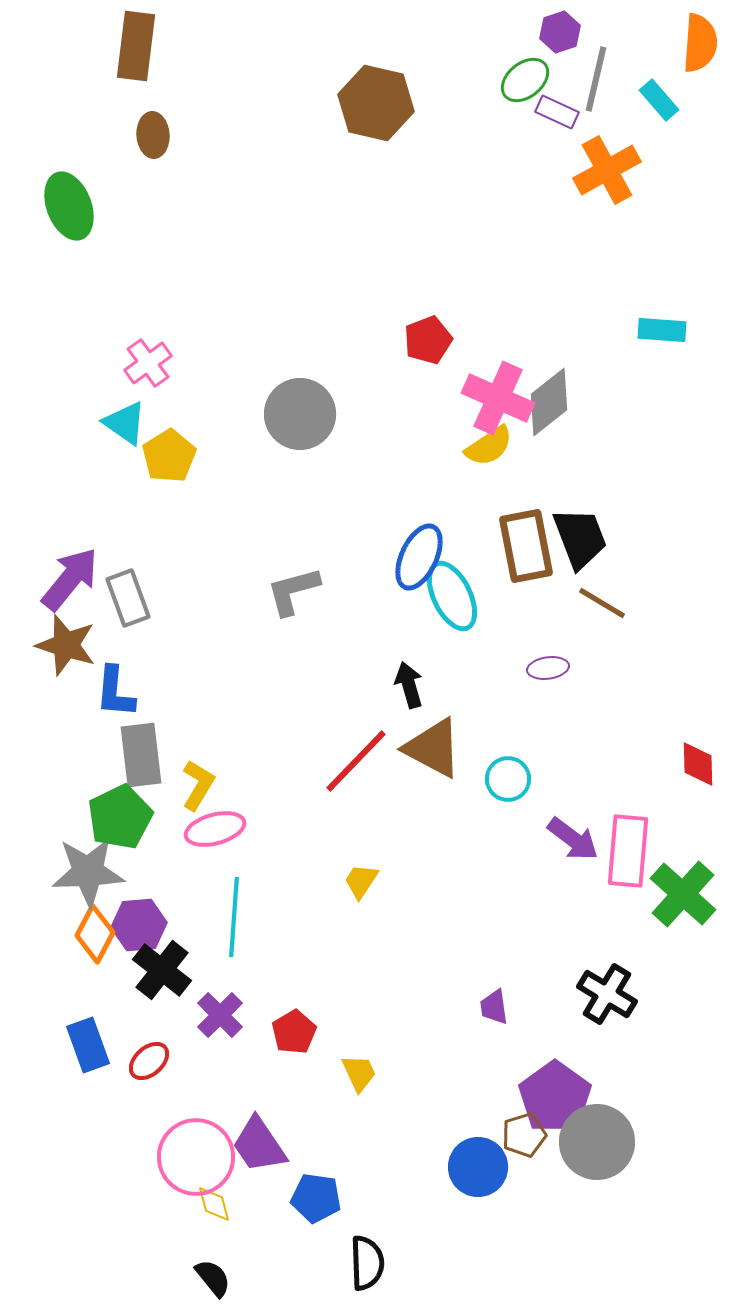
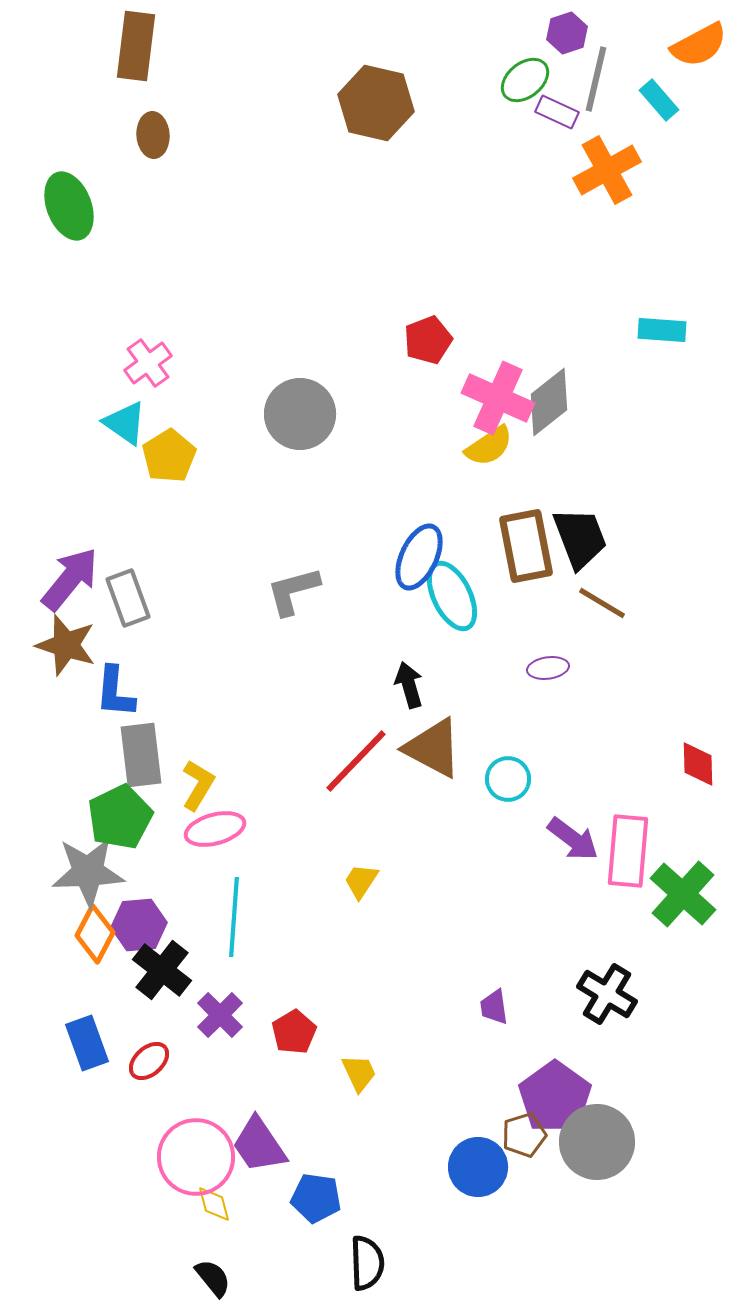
purple hexagon at (560, 32): moved 7 px right, 1 px down
orange semicircle at (700, 43): moved 1 px left, 2 px down; rotated 58 degrees clockwise
blue rectangle at (88, 1045): moved 1 px left, 2 px up
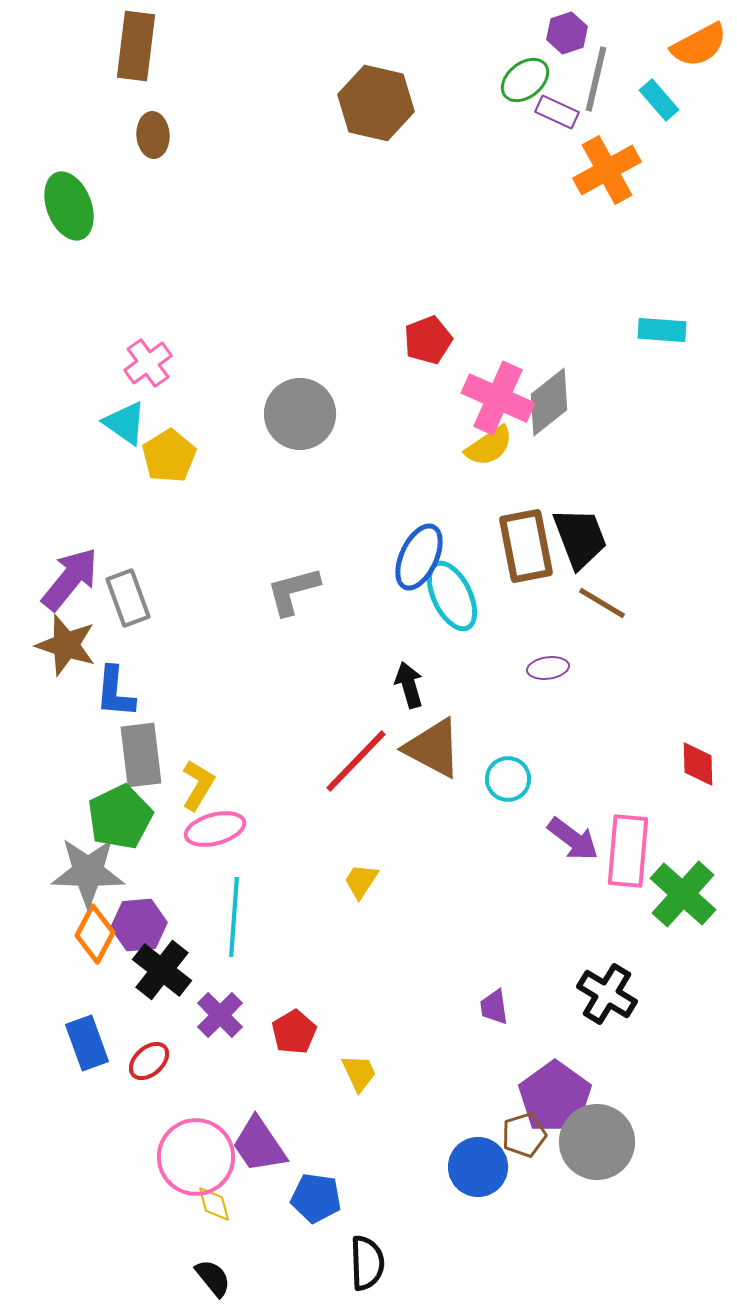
gray star at (88, 872): rotated 4 degrees clockwise
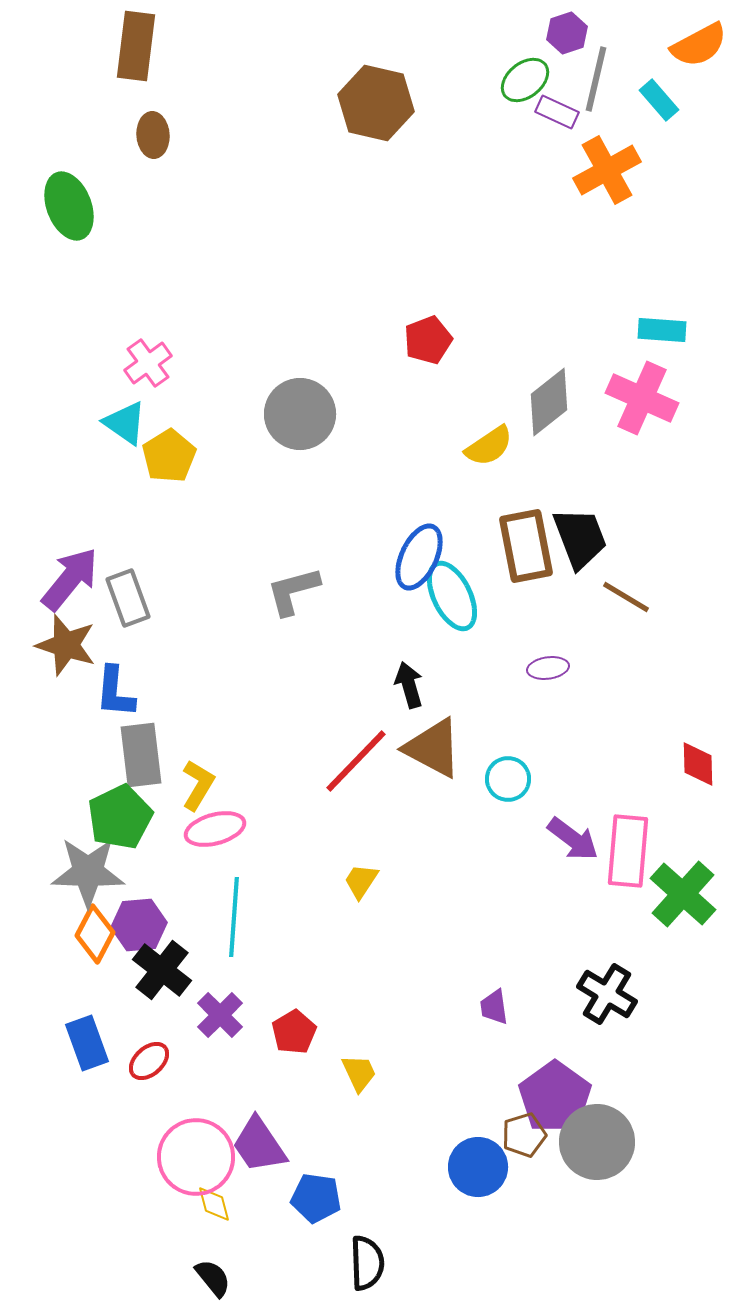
pink cross at (498, 398): moved 144 px right
brown line at (602, 603): moved 24 px right, 6 px up
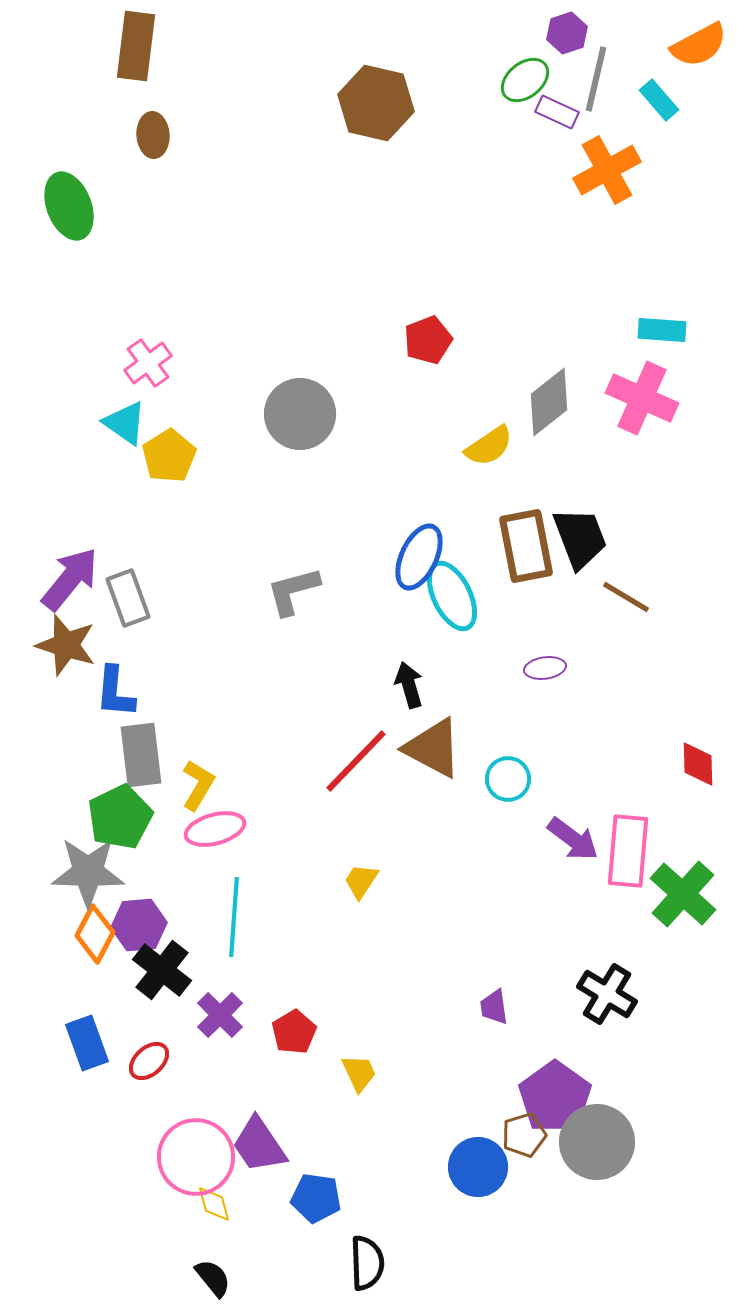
purple ellipse at (548, 668): moved 3 px left
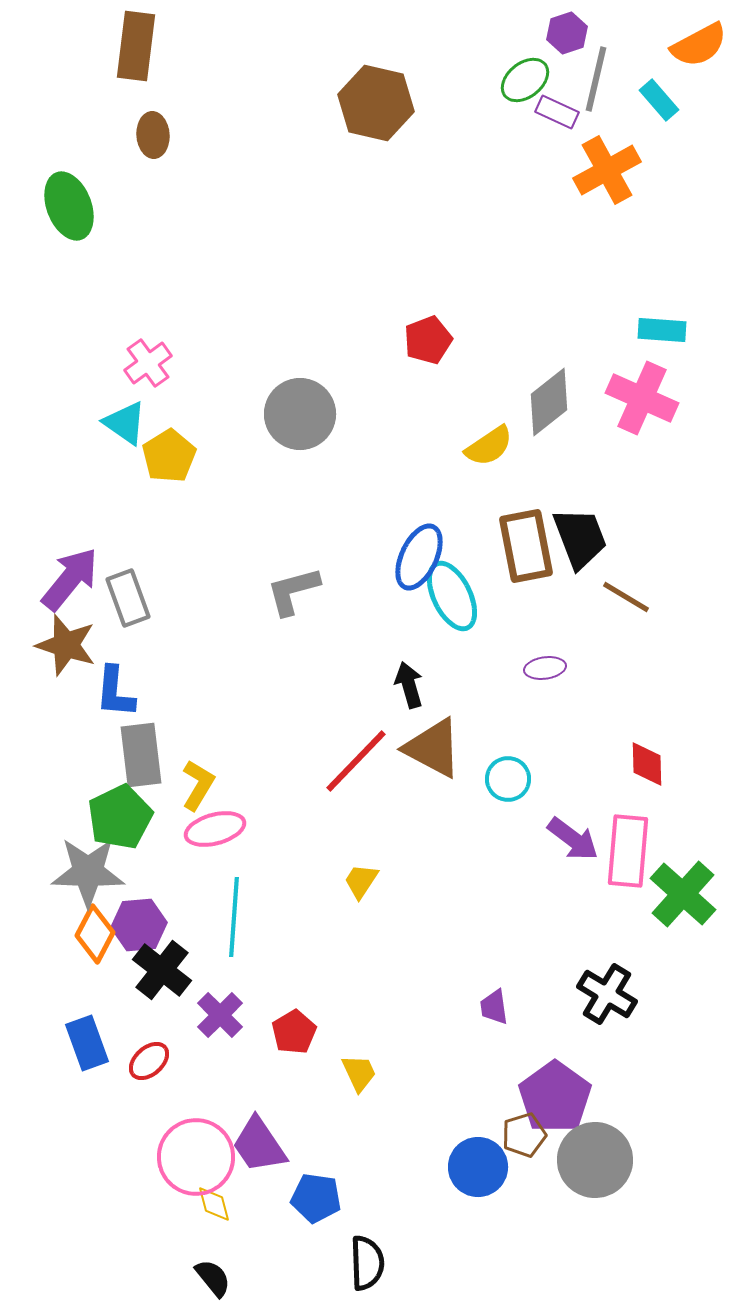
red diamond at (698, 764): moved 51 px left
gray circle at (597, 1142): moved 2 px left, 18 px down
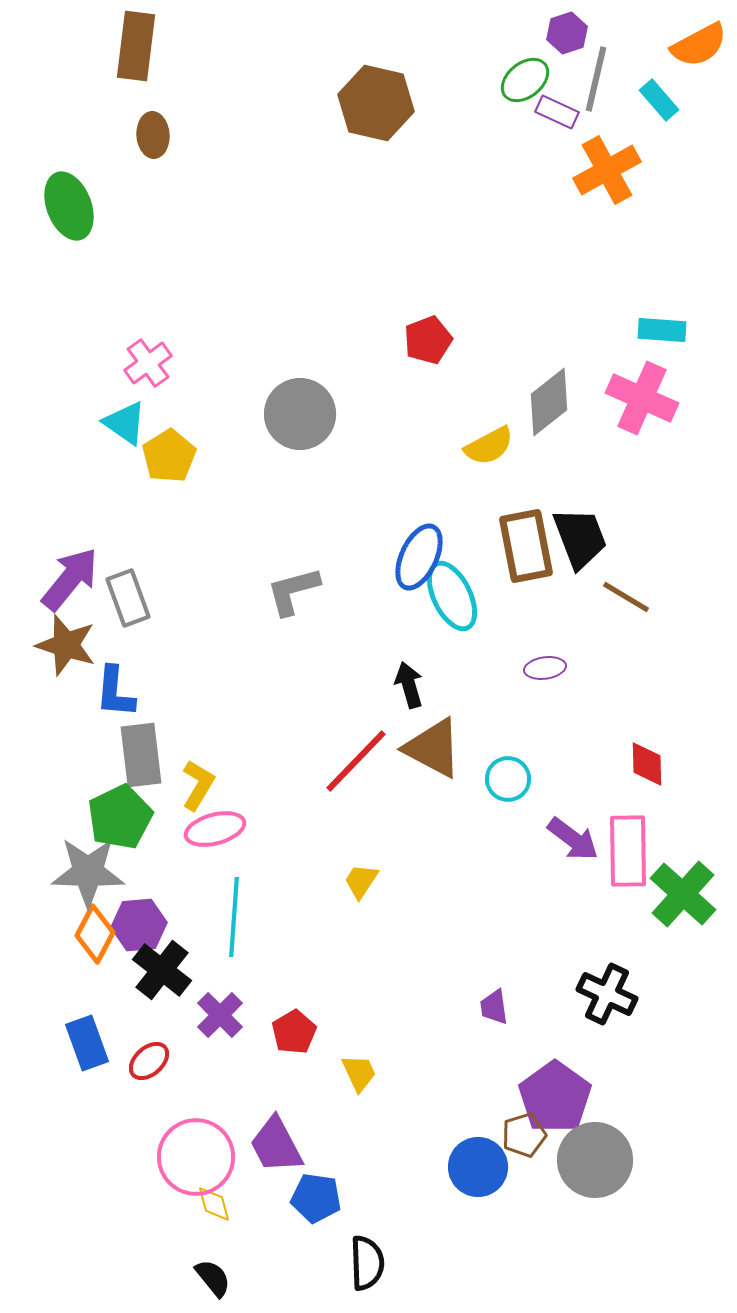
yellow semicircle at (489, 446): rotated 6 degrees clockwise
pink rectangle at (628, 851): rotated 6 degrees counterclockwise
black cross at (607, 994): rotated 6 degrees counterclockwise
purple trapezoid at (259, 1145): moved 17 px right; rotated 6 degrees clockwise
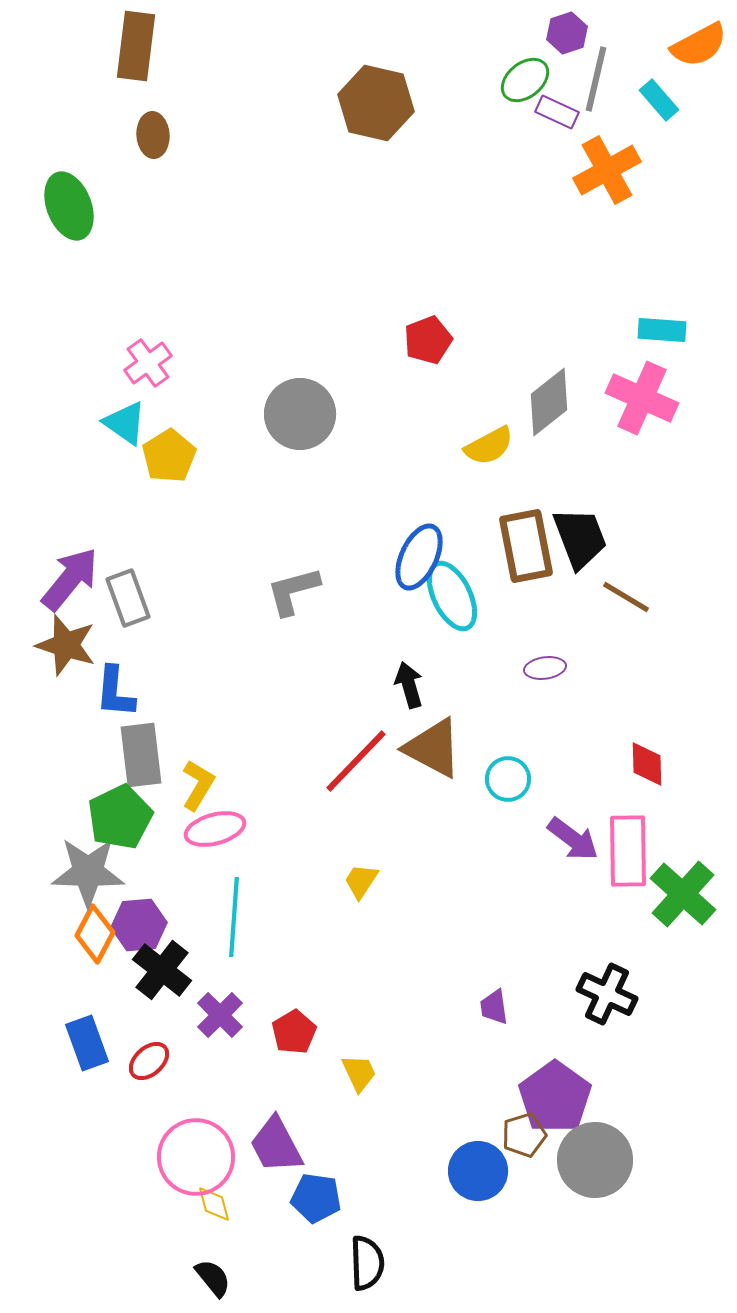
blue circle at (478, 1167): moved 4 px down
